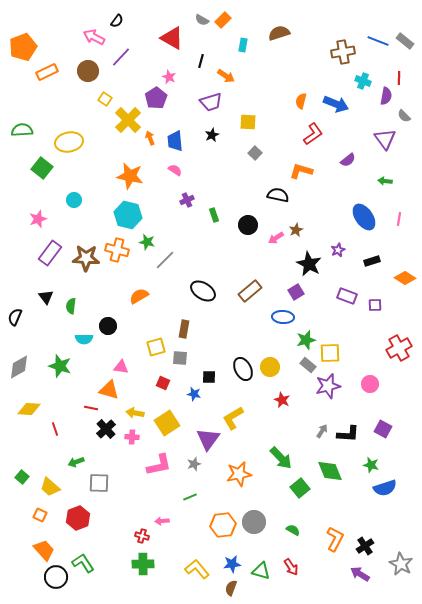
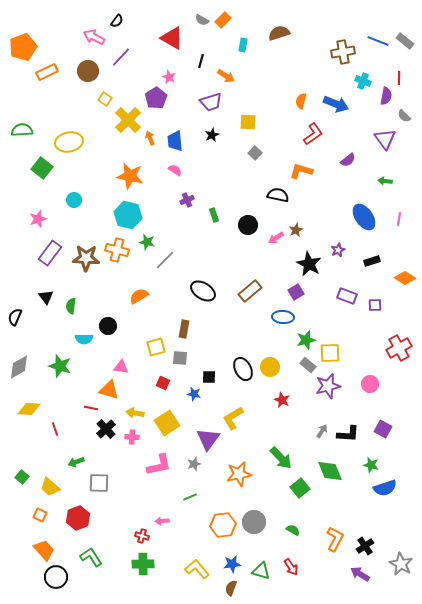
green L-shape at (83, 563): moved 8 px right, 6 px up
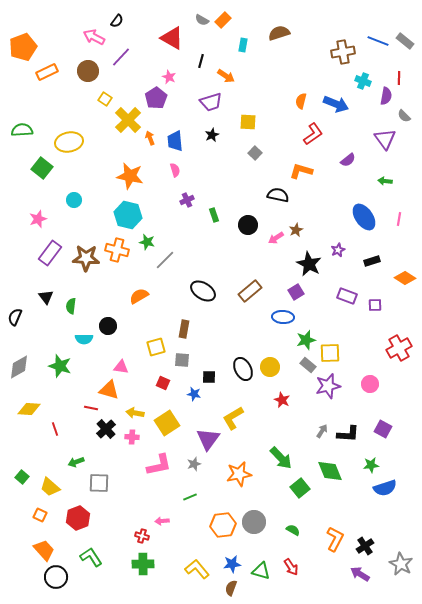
pink semicircle at (175, 170): rotated 40 degrees clockwise
gray square at (180, 358): moved 2 px right, 2 px down
green star at (371, 465): rotated 21 degrees counterclockwise
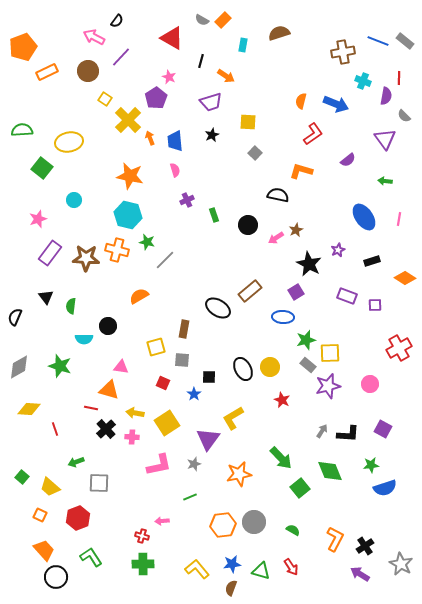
black ellipse at (203, 291): moved 15 px right, 17 px down
blue star at (194, 394): rotated 24 degrees clockwise
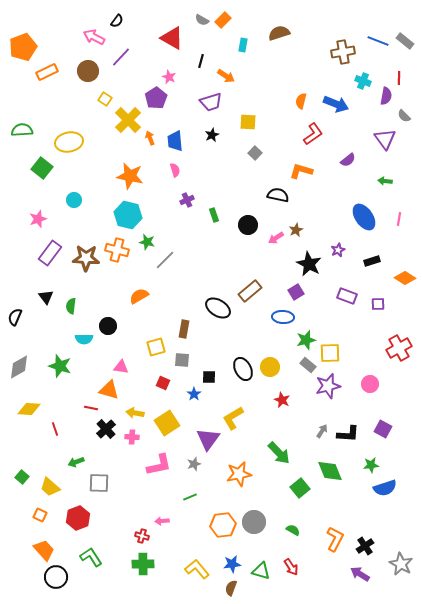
purple square at (375, 305): moved 3 px right, 1 px up
green arrow at (281, 458): moved 2 px left, 5 px up
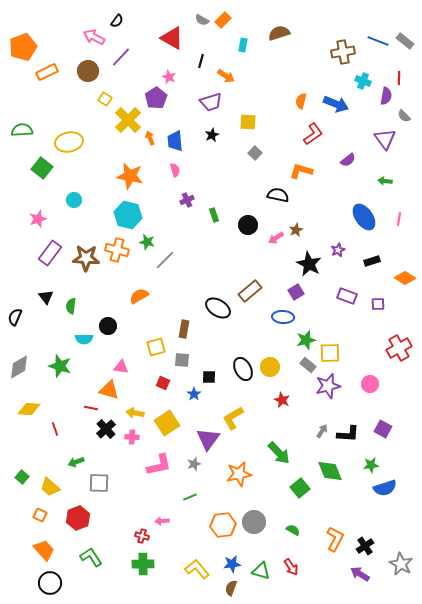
black circle at (56, 577): moved 6 px left, 6 px down
